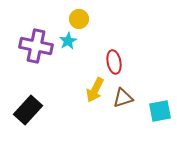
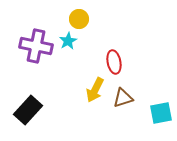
cyan square: moved 1 px right, 2 px down
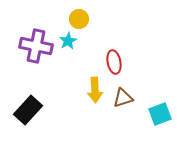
yellow arrow: rotated 30 degrees counterclockwise
cyan square: moved 1 px left, 1 px down; rotated 10 degrees counterclockwise
